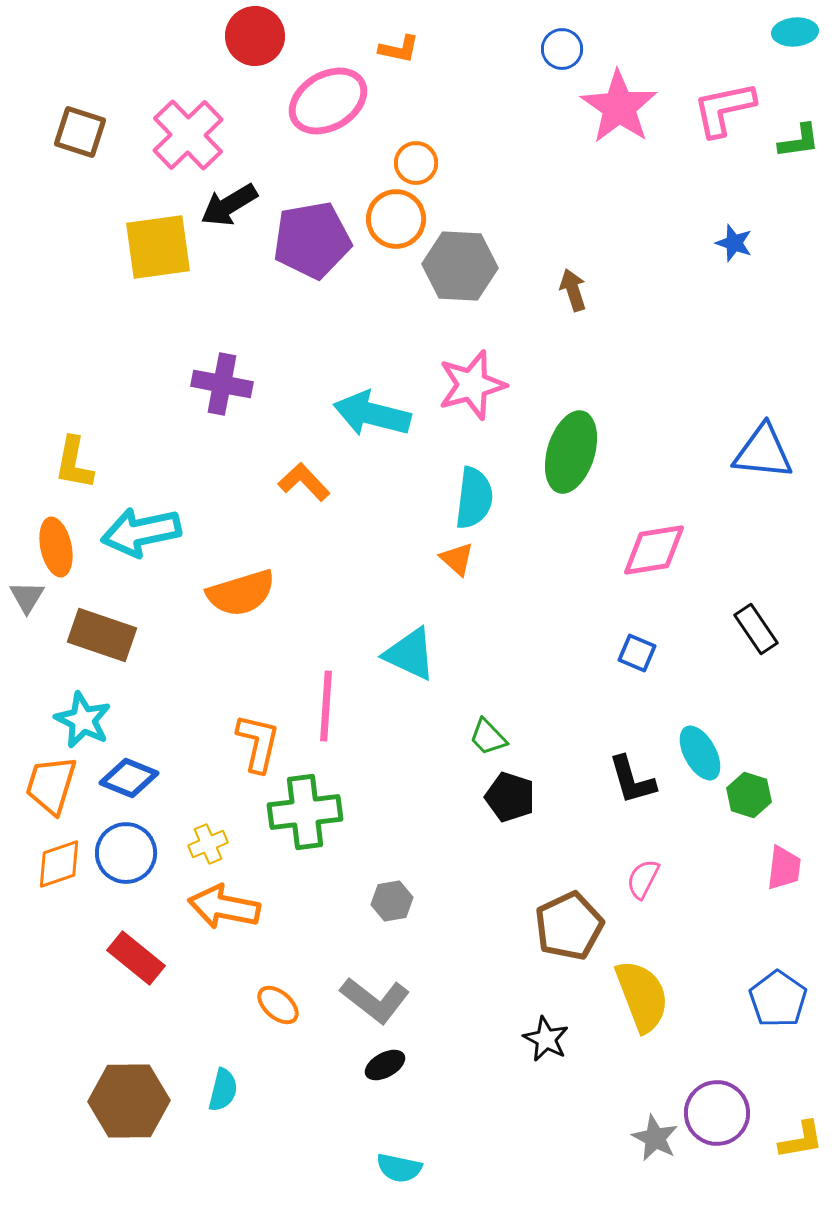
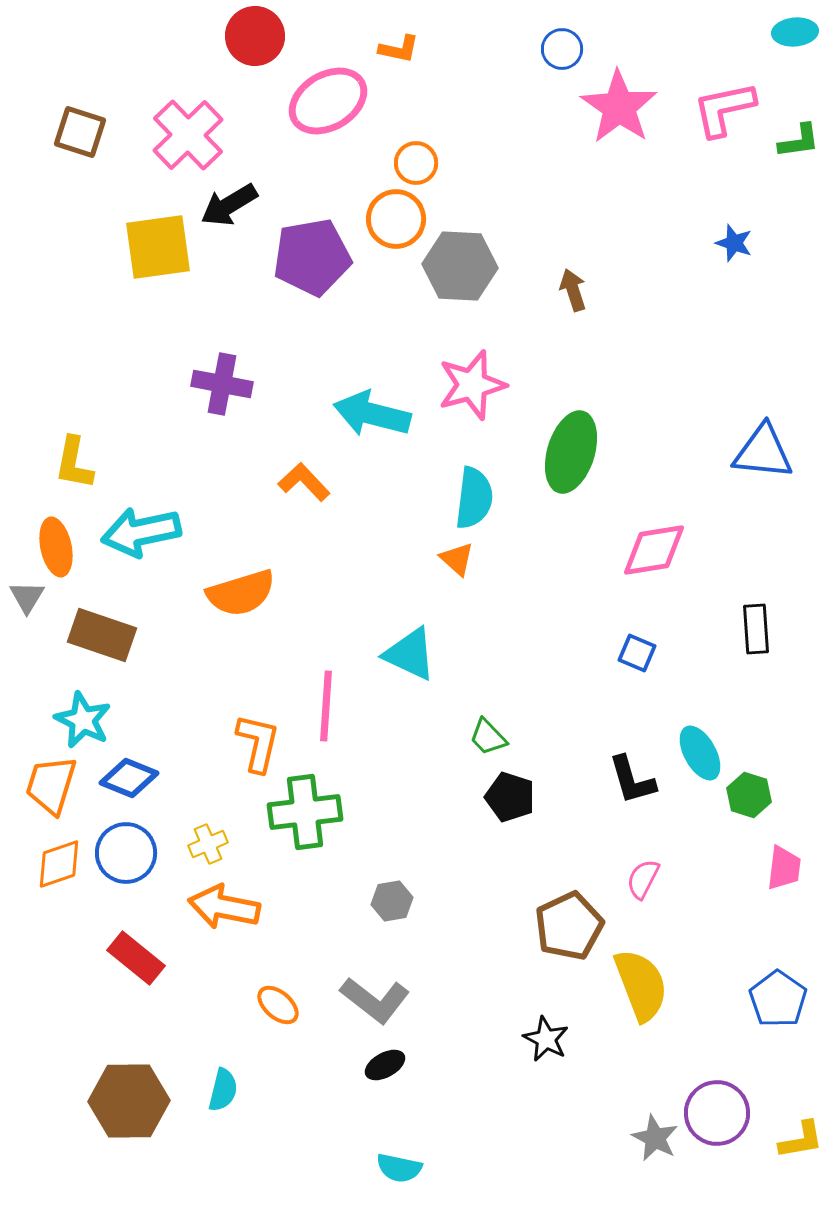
purple pentagon at (312, 240): moved 17 px down
black rectangle at (756, 629): rotated 30 degrees clockwise
yellow semicircle at (642, 996): moved 1 px left, 11 px up
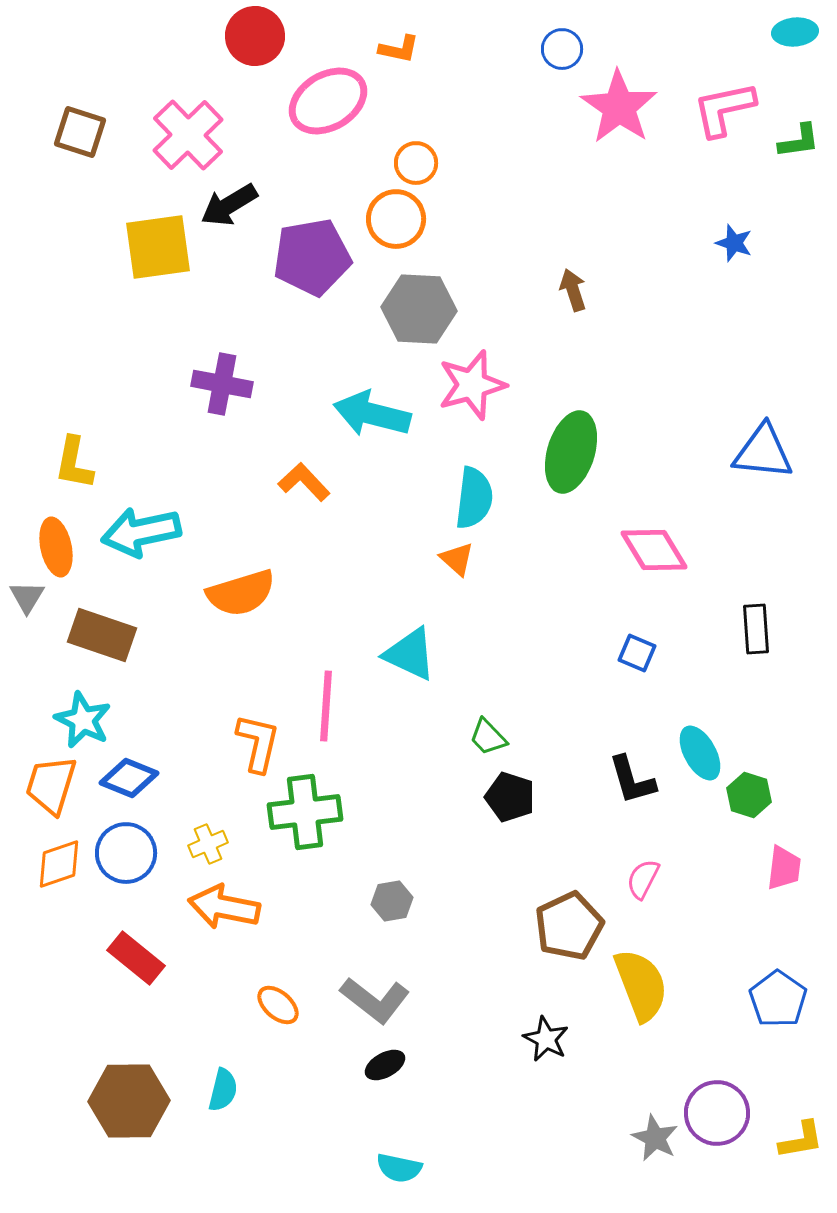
gray hexagon at (460, 266): moved 41 px left, 43 px down
pink diamond at (654, 550): rotated 68 degrees clockwise
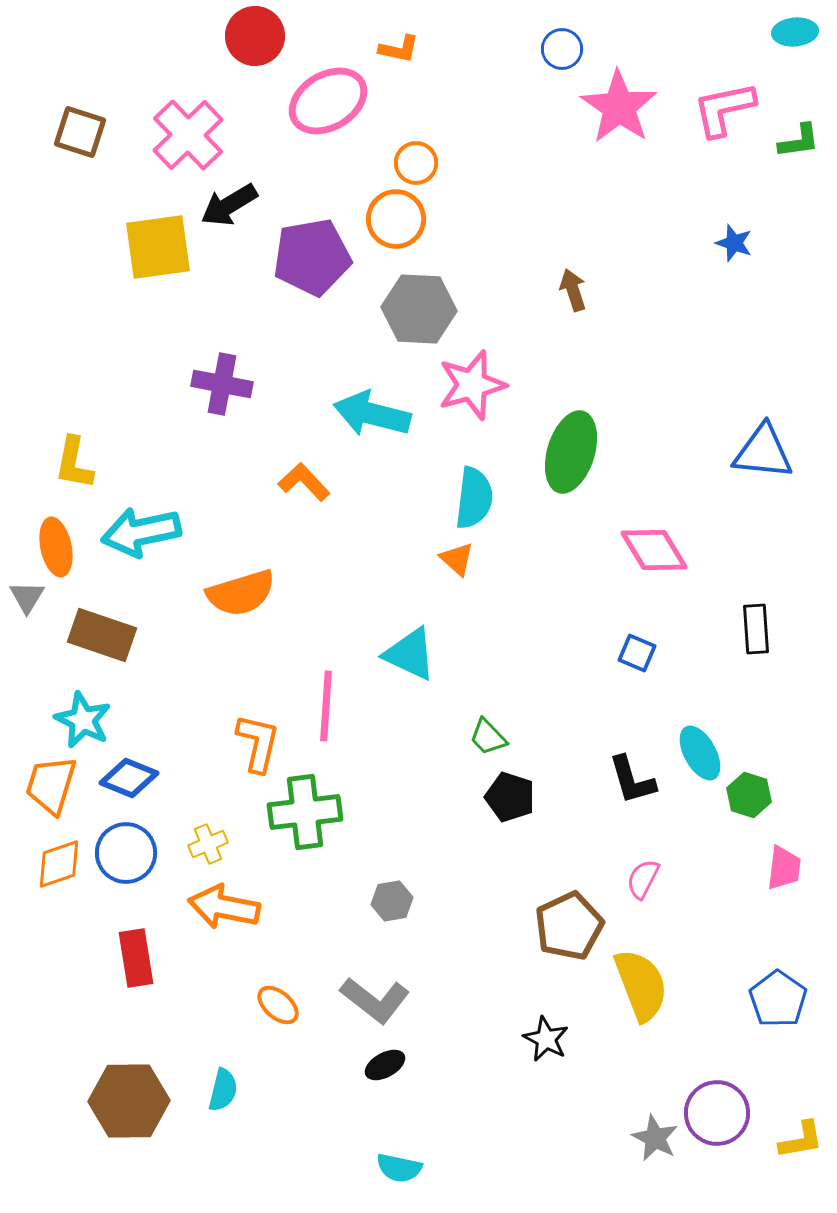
red rectangle at (136, 958): rotated 42 degrees clockwise
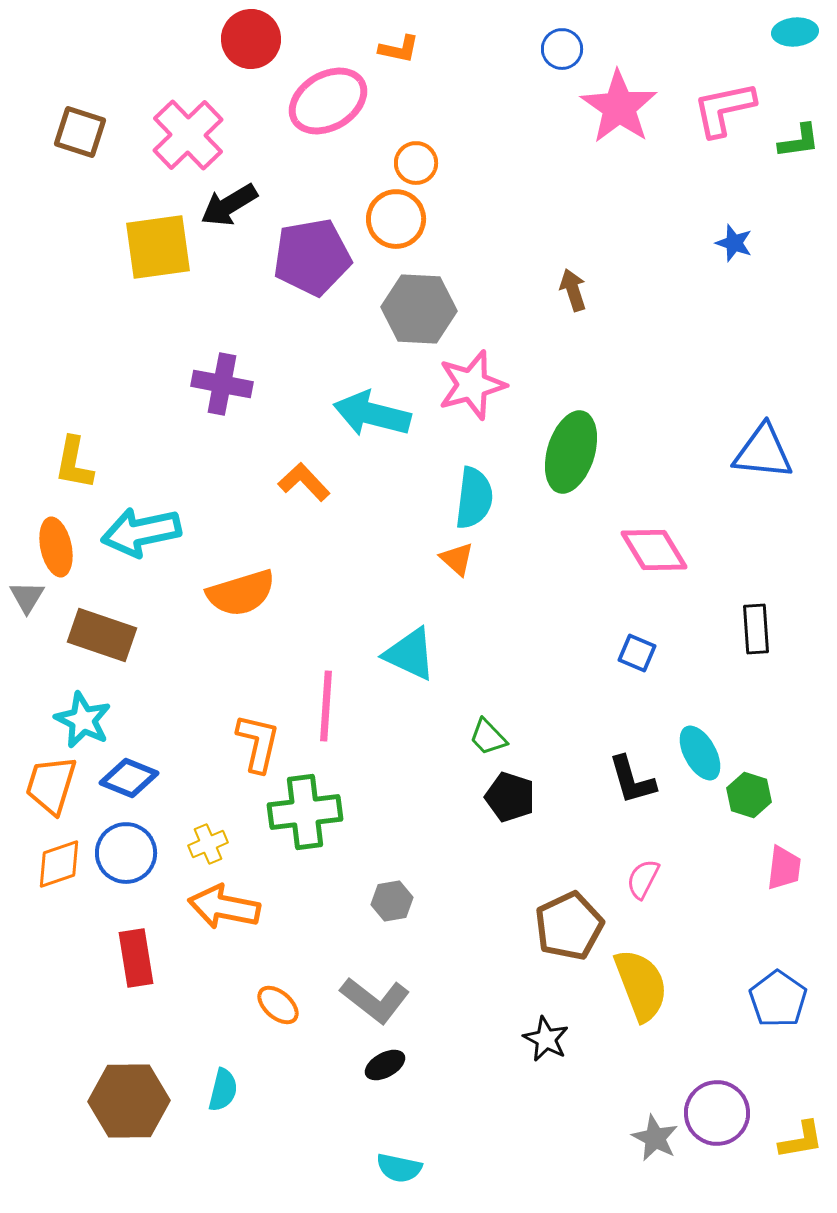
red circle at (255, 36): moved 4 px left, 3 px down
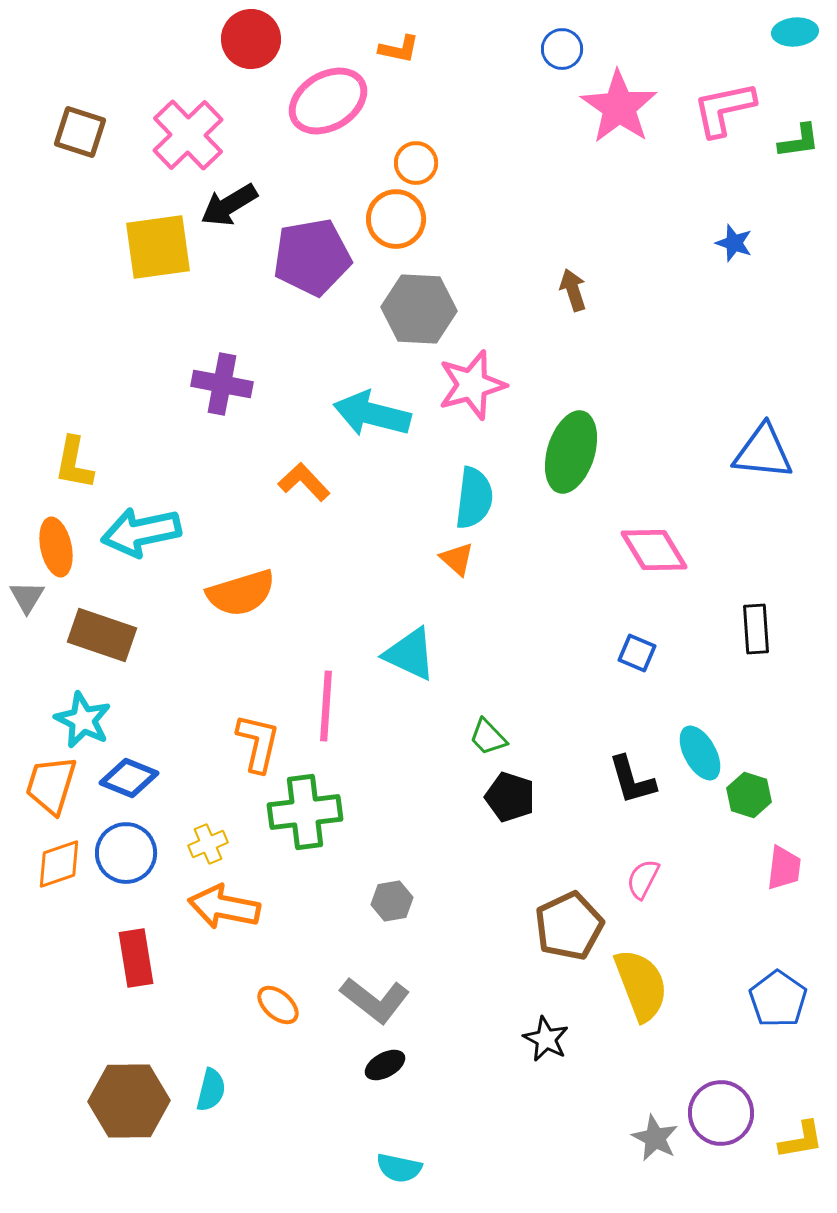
cyan semicircle at (223, 1090): moved 12 px left
purple circle at (717, 1113): moved 4 px right
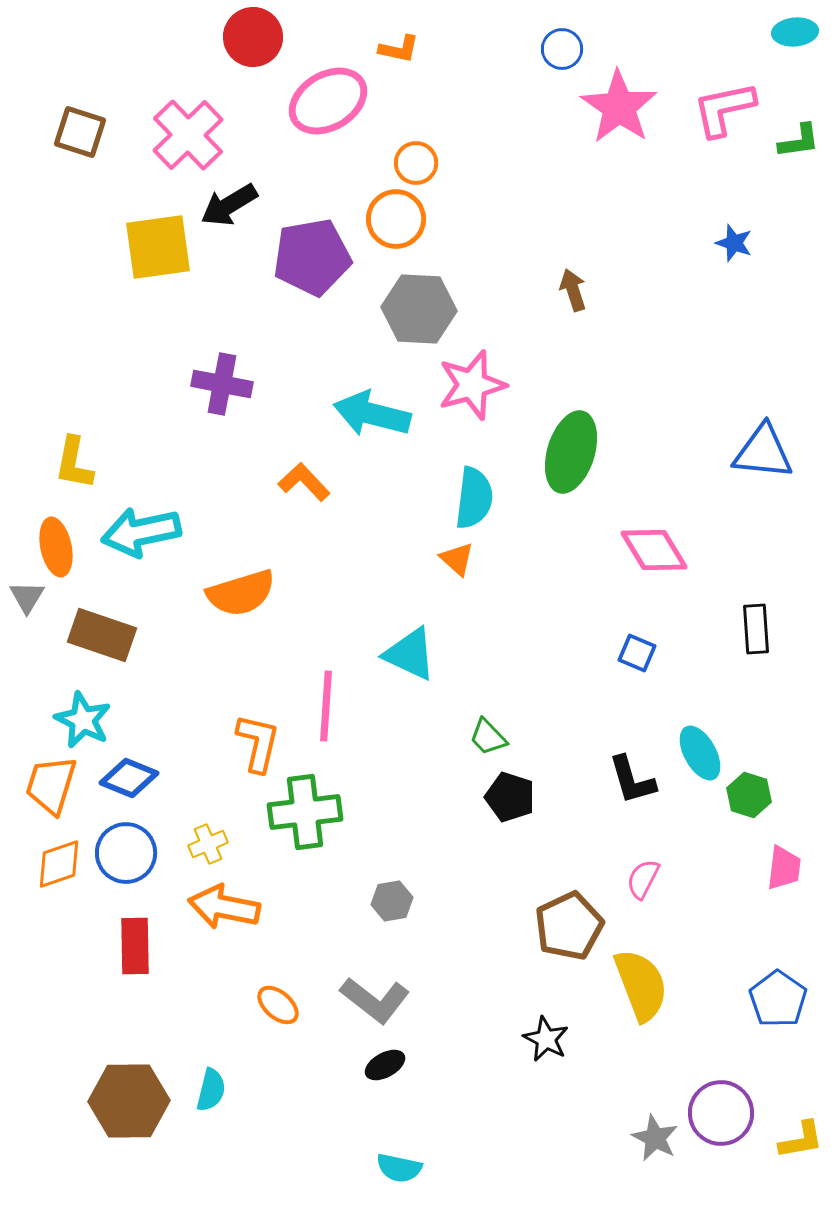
red circle at (251, 39): moved 2 px right, 2 px up
red rectangle at (136, 958): moved 1 px left, 12 px up; rotated 8 degrees clockwise
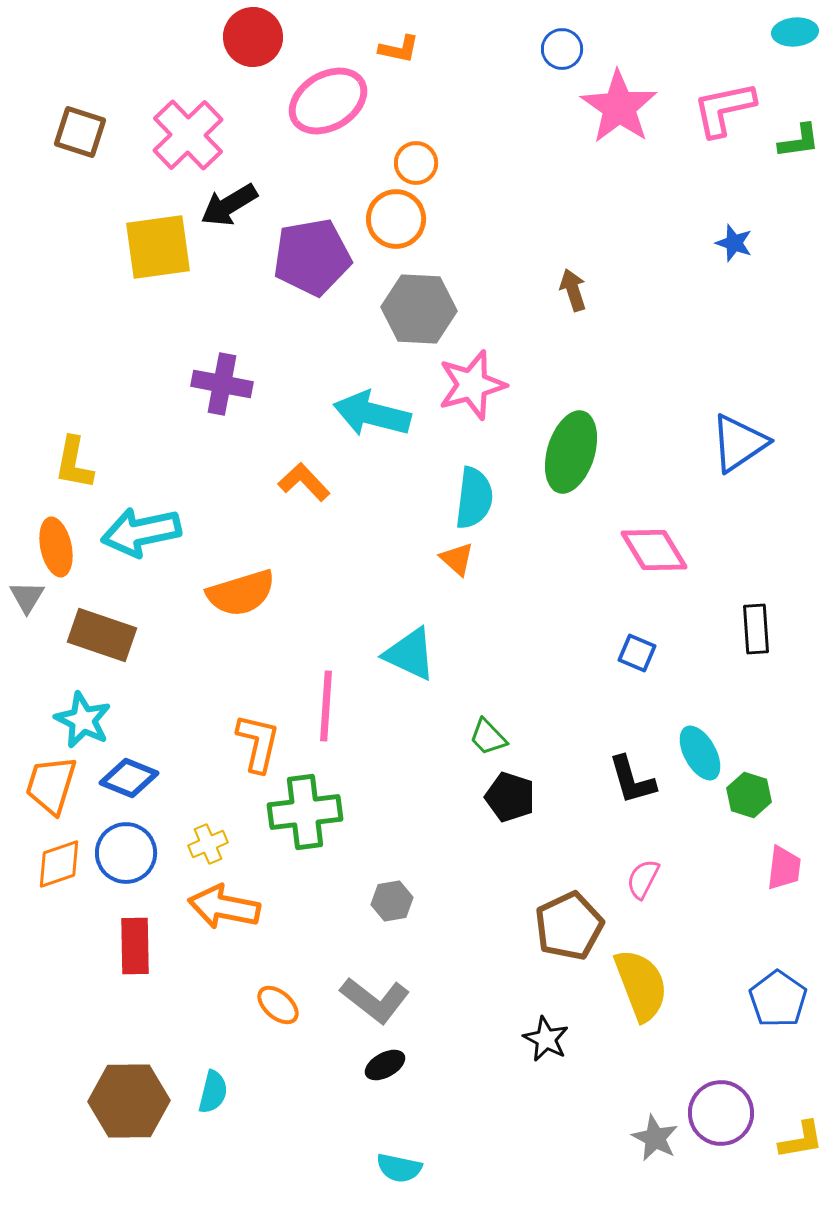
blue triangle at (763, 452): moved 24 px left, 9 px up; rotated 40 degrees counterclockwise
cyan semicircle at (211, 1090): moved 2 px right, 2 px down
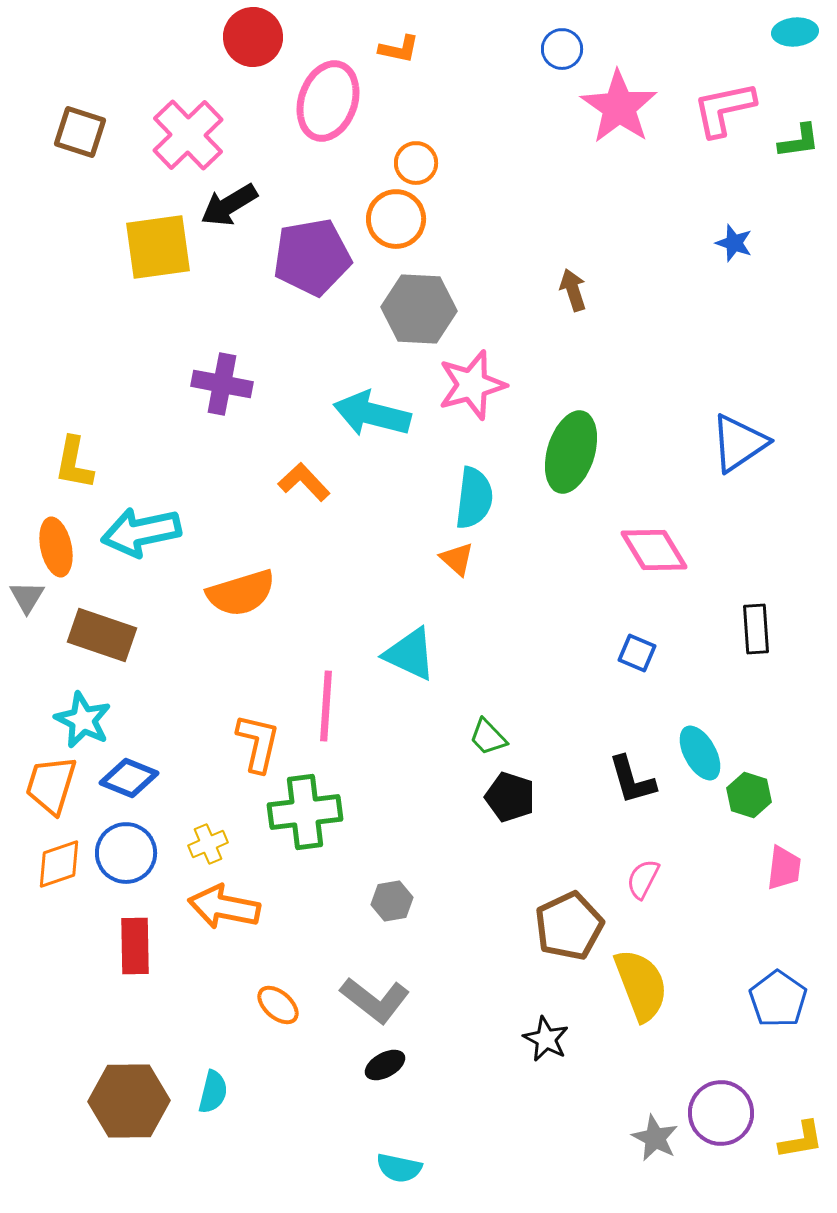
pink ellipse at (328, 101): rotated 40 degrees counterclockwise
